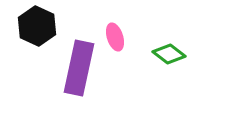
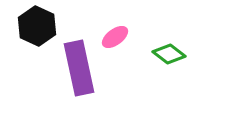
pink ellipse: rotated 72 degrees clockwise
purple rectangle: rotated 24 degrees counterclockwise
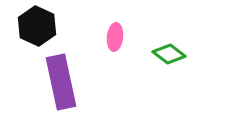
pink ellipse: rotated 48 degrees counterclockwise
purple rectangle: moved 18 px left, 14 px down
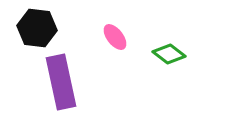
black hexagon: moved 2 px down; rotated 18 degrees counterclockwise
pink ellipse: rotated 44 degrees counterclockwise
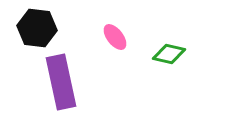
green diamond: rotated 24 degrees counterclockwise
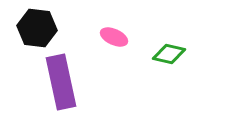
pink ellipse: moved 1 px left; rotated 28 degrees counterclockwise
